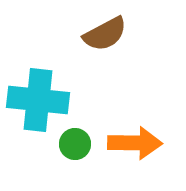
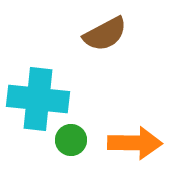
cyan cross: moved 1 px up
green circle: moved 4 px left, 4 px up
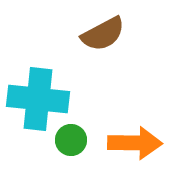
brown semicircle: moved 2 px left
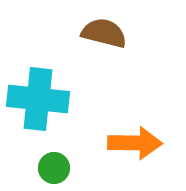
brown semicircle: moved 1 px right, 1 px up; rotated 138 degrees counterclockwise
green circle: moved 17 px left, 28 px down
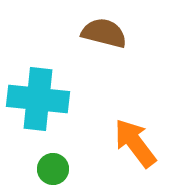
orange arrow: rotated 128 degrees counterclockwise
green circle: moved 1 px left, 1 px down
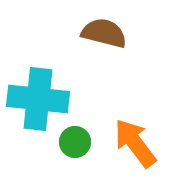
green circle: moved 22 px right, 27 px up
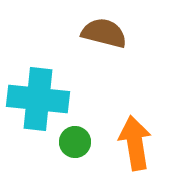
orange arrow: rotated 28 degrees clockwise
